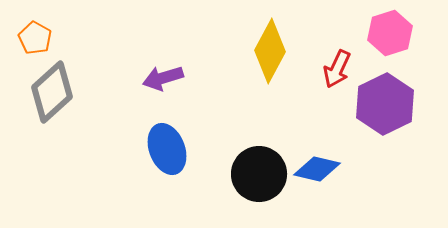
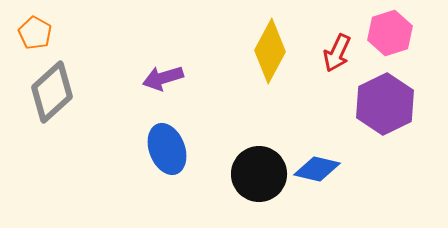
orange pentagon: moved 5 px up
red arrow: moved 16 px up
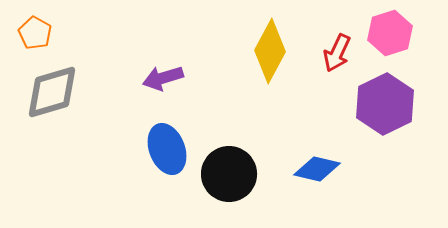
gray diamond: rotated 26 degrees clockwise
black circle: moved 30 px left
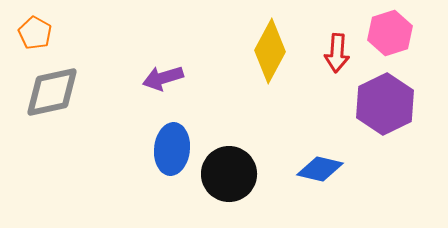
red arrow: rotated 21 degrees counterclockwise
gray diamond: rotated 4 degrees clockwise
blue ellipse: moved 5 px right; rotated 27 degrees clockwise
blue diamond: moved 3 px right
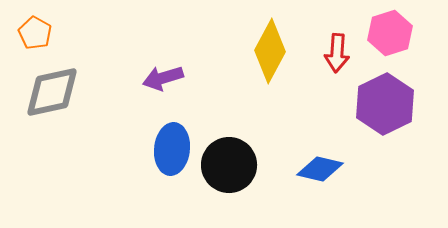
black circle: moved 9 px up
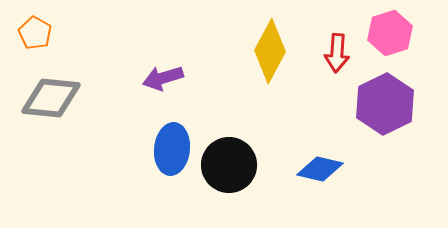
gray diamond: moved 1 px left, 6 px down; rotated 18 degrees clockwise
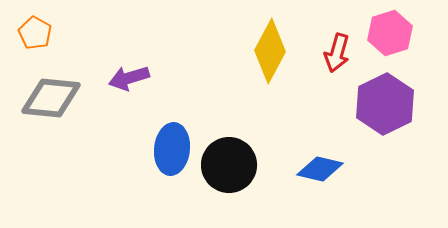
red arrow: rotated 12 degrees clockwise
purple arrow: moved 34 px left
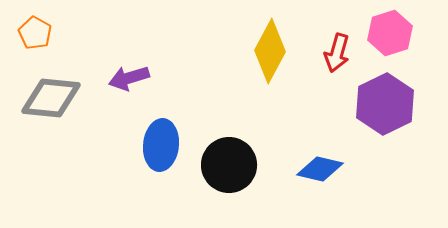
blue ellipse: moved 11 px left, 4 px up
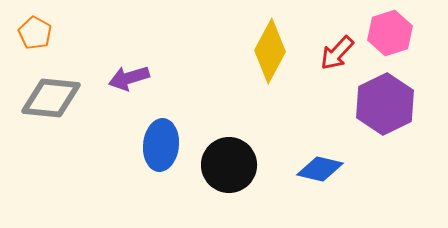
red arrow: rotated 27 degrees clockwise
